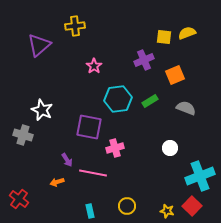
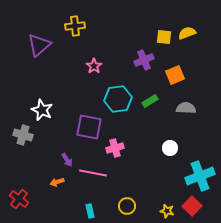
gray semicircle: rotated 18 degrees counterclockwise
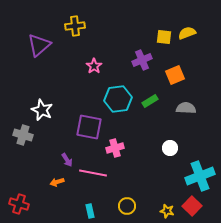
purple cross: moved 2 px left
red cross: moved 5 px down; rotated 18 degrees counterclockwise
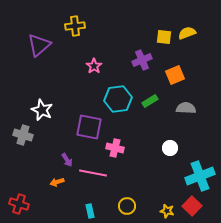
pink cross: rotated 30 degrees clockwise
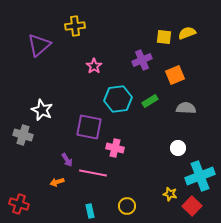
white circle: moved 8 px right
yellow star: moved 3 px right, 17 px up
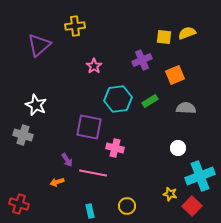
white star: moved 6 px left, 5 px up
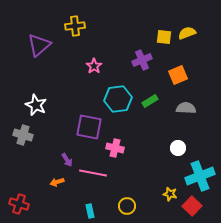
orange square: moved 3 px right
